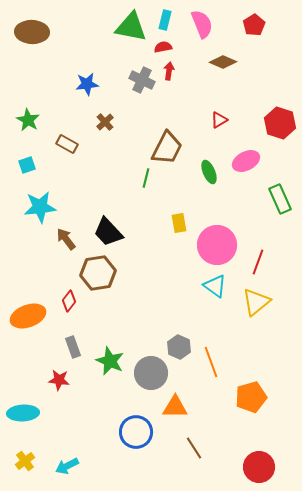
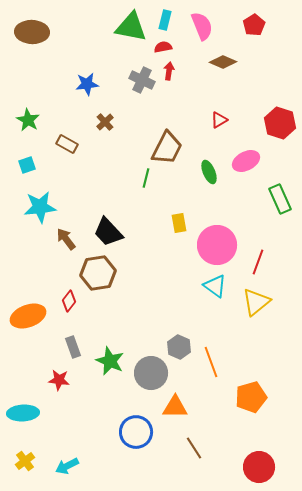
pink semicircle at (202, 24): moved 2 px down
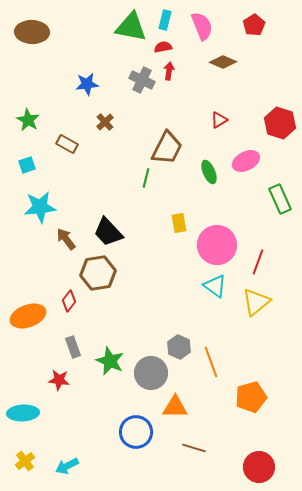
brown line at (194, 448): rotated 40 degrees counterclockwise
